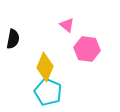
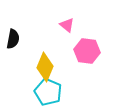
pink hexagon: moved 2 px down
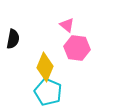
pink hexagon: moved 10 px left, 3 px up
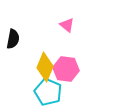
pink hexagon: moved 11 px left, 21 px down
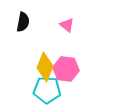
black semicircle: moved 10 px right, 17 px up
cyan pentagon: moved 1 px left, 2 px up; rotated 20 degrees counterclockwise
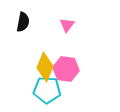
pink triangle: rotated 28 degrees clockwise
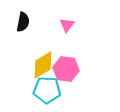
yellow diamond: moved 2 px left, 2 px up; rotated 36 degrees clockwise
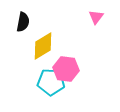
pink triangle: moved 29 px right, 8 px up
yellow diamond: moved 19 px up
cyan pentagon: moved 4 px right, 8 px up
